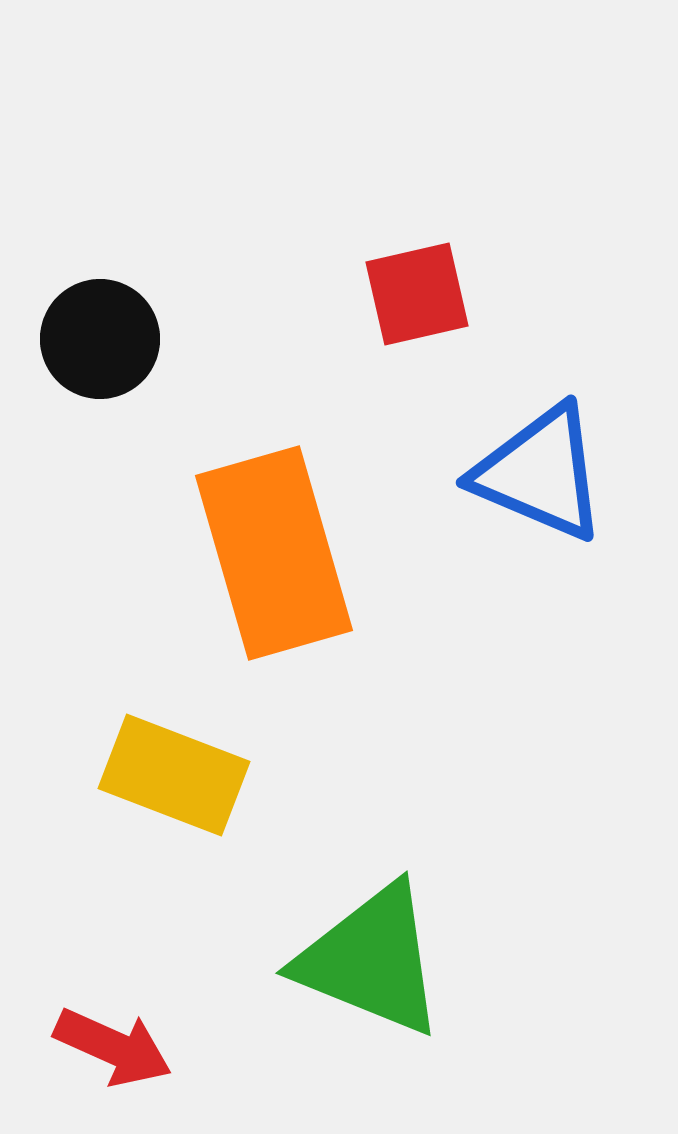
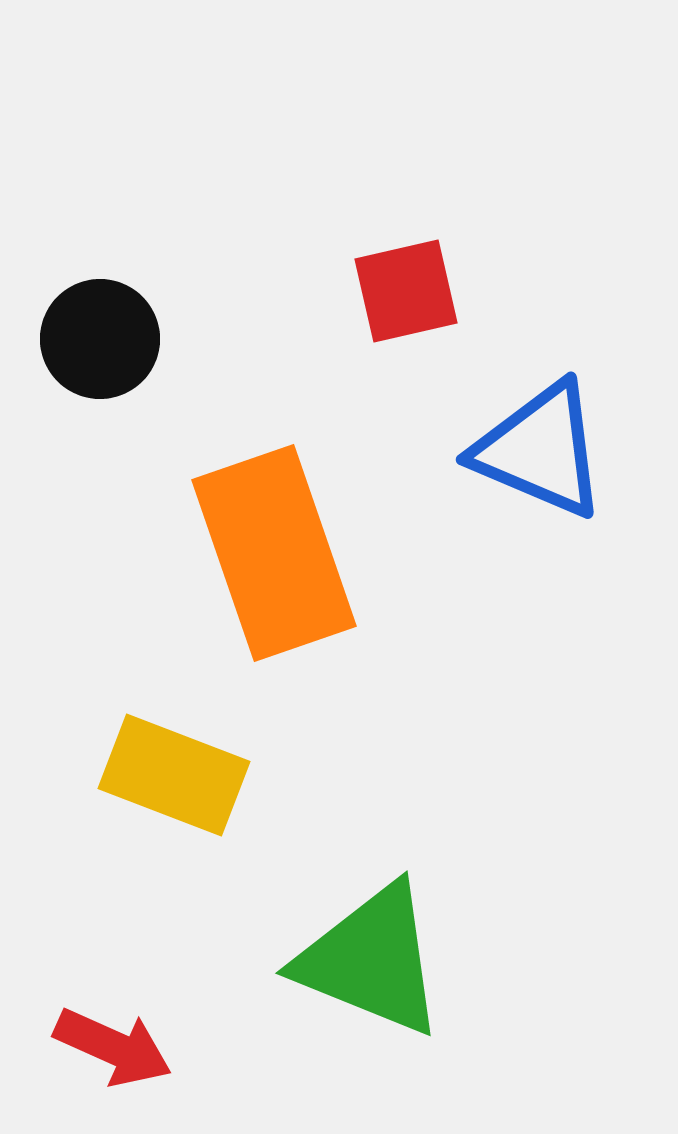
red square: moved 11 px left, 3 px up
blue triangle: moved 23 px up
orange rectangle: rotated 3 degrees counterclockwise
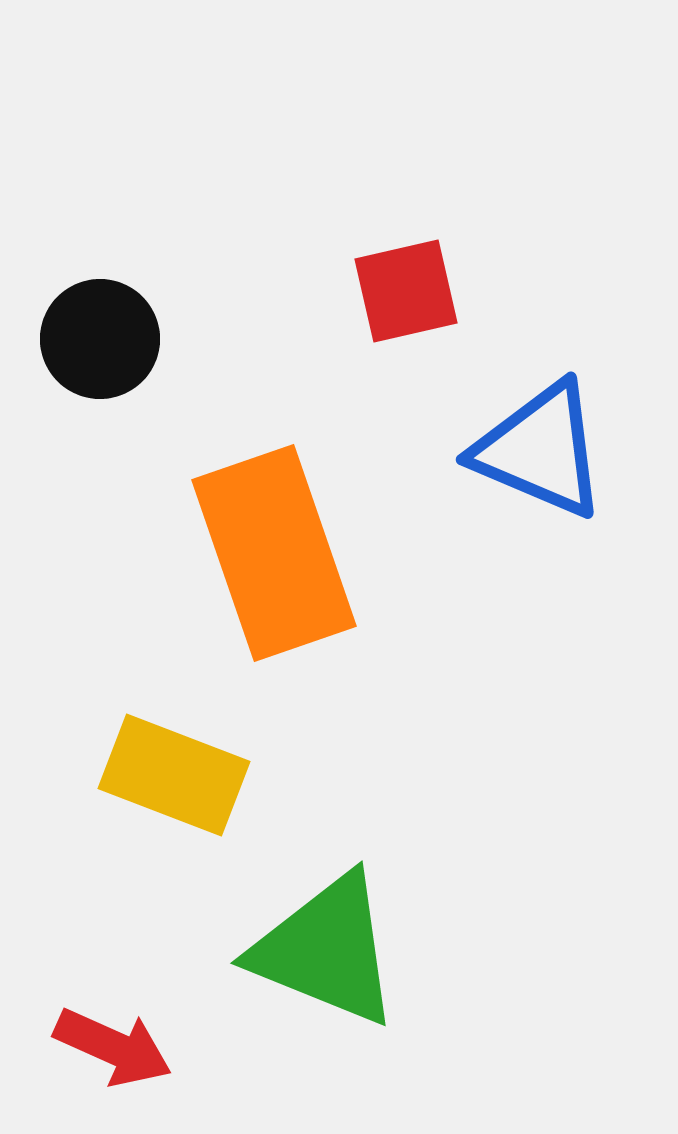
green triangle: moved 45 px left, 10 px up
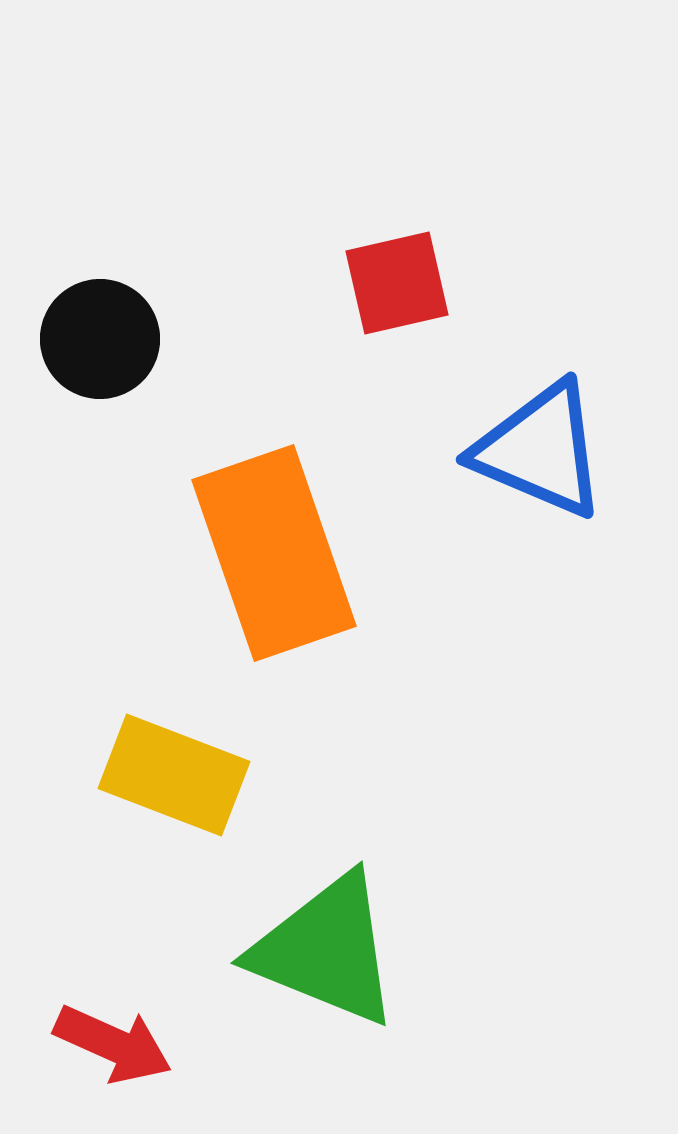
red square: moved 9 px left, 8 px up
red arrow: moved 3 px up
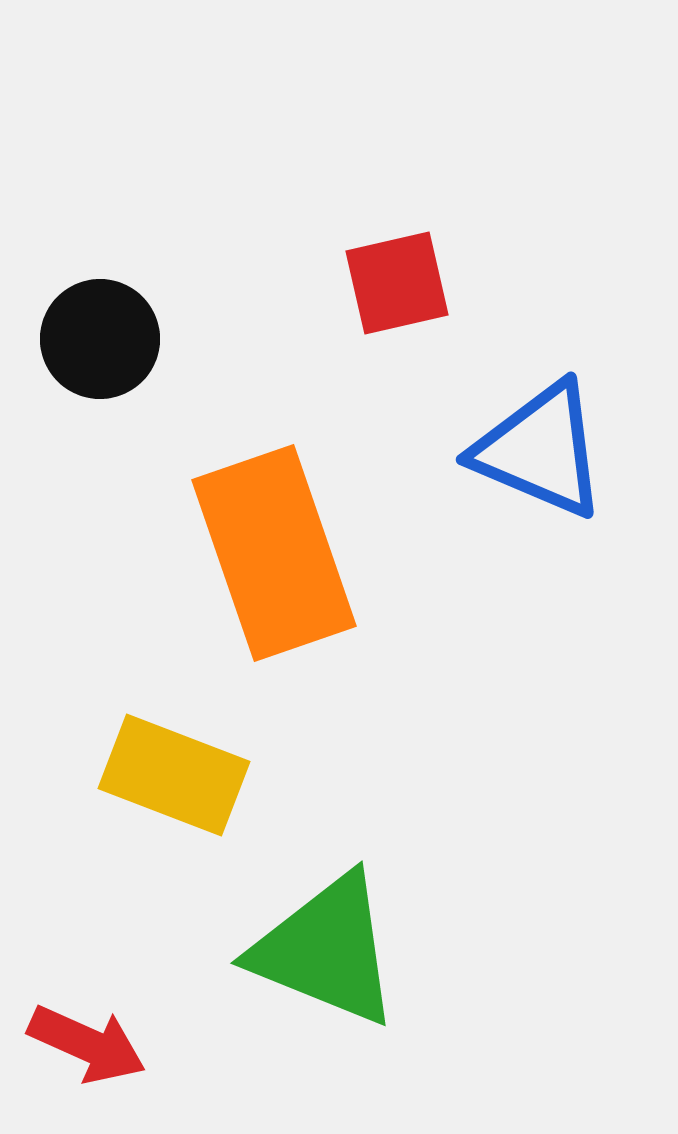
red arrow: moved 26 px left
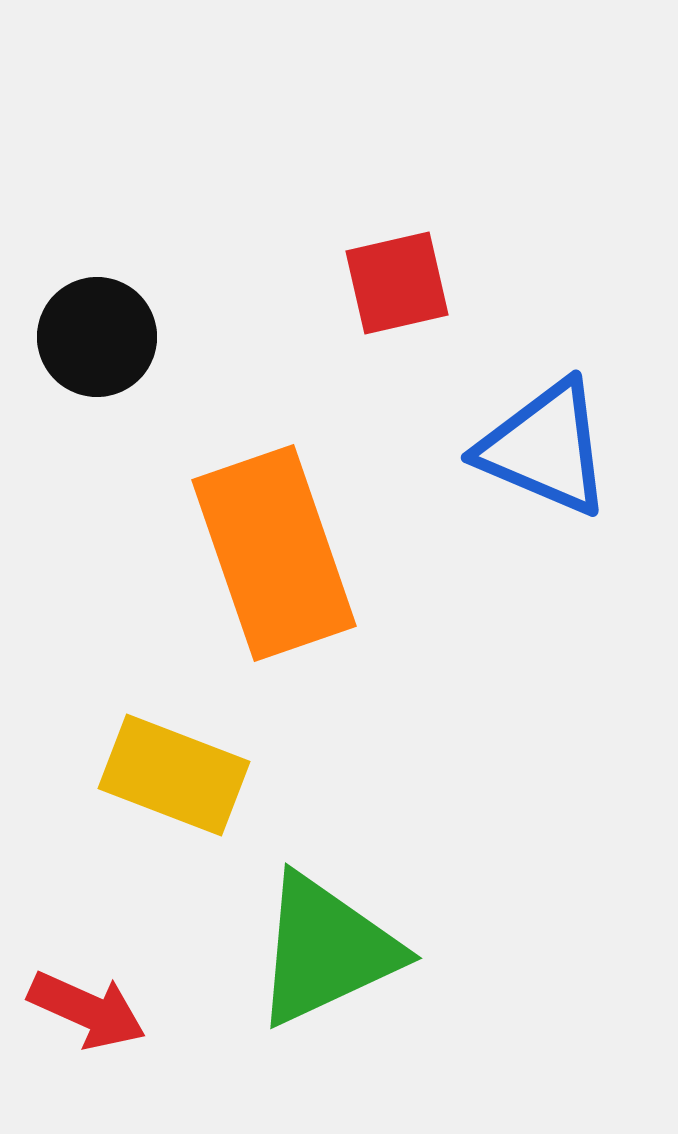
black circle: moved 3 px left, 2 px up
blue triangle: moved 5 px right, 2 px up
green triangle: rotated 47 degrees counterclockwise
red arrow: moved 34 px up
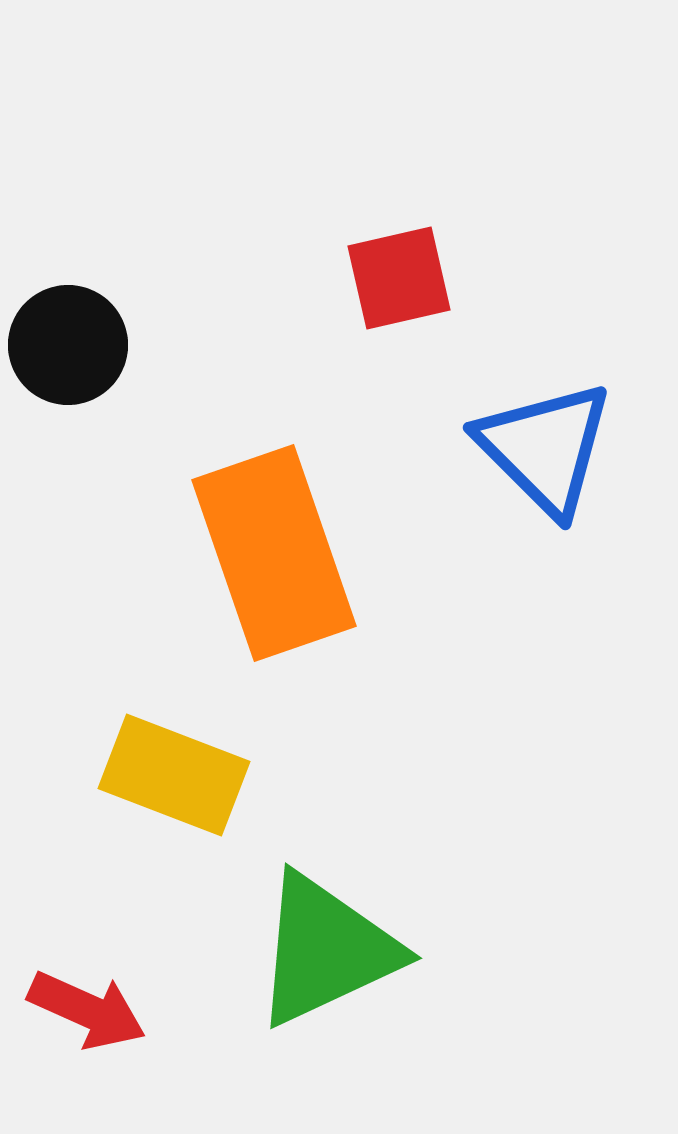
red square: moved 2 px right, 5 px up
black circle: moved 29 px left, 8 px down
blue triangle: rotated 22 degrees clockwise
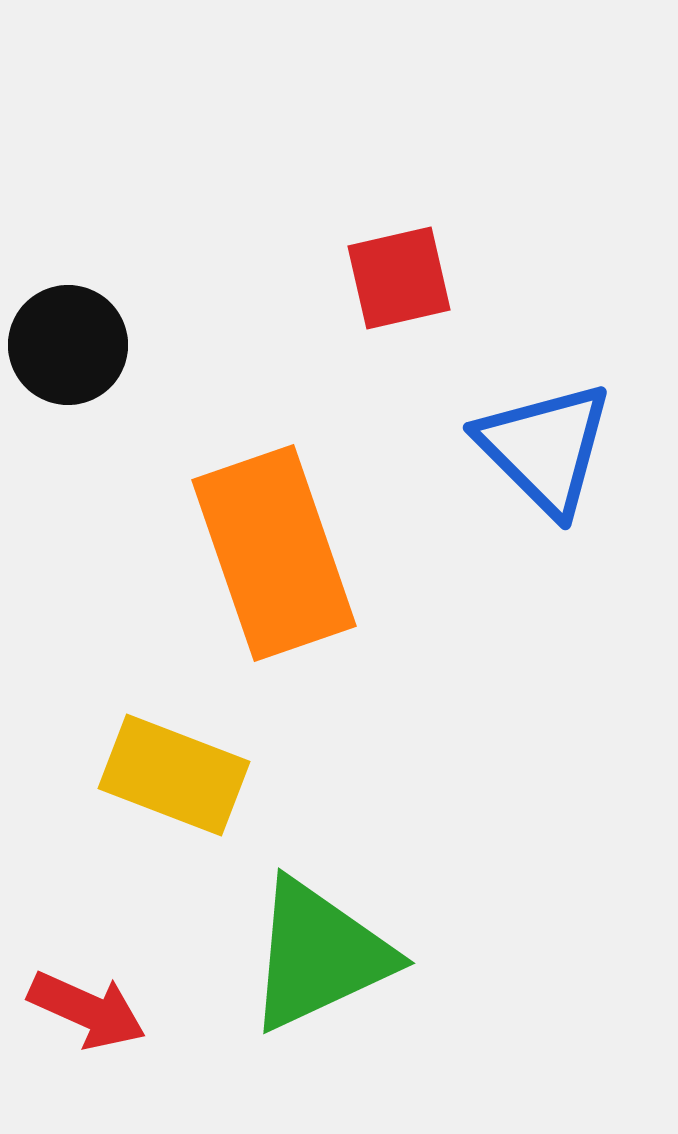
green triangle: moved 7 px left, 5 px down
